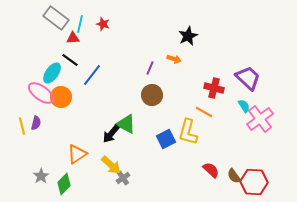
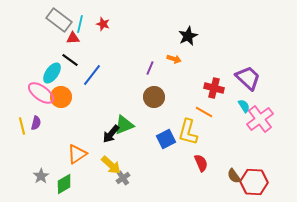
gray rectangle: moved 3 px right, 2 px down
brown circle: moved 2 px right, 2 px down
green triangle: moved 2 px left, 1 px down; rotated 50 degrees counterclockwise
red semicircle: moved 10 px left, 7 px up; rotated 24 degrees clockwise
green diamond: rotated 15 degrees clockwise
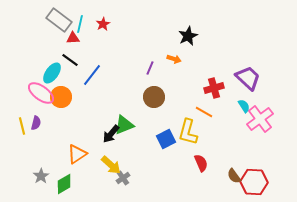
red star: rotated 24 degrees clockwise
red cross: rotated 30 degrees counterclockwise
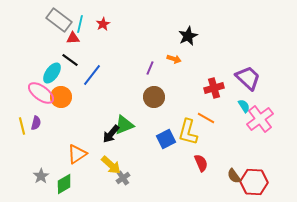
orange line: moved 2 px right, 6 px down
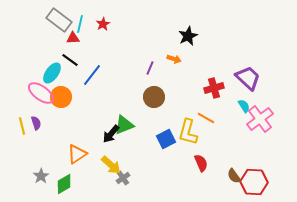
purple semicircle: rotated 32 degrees counterclockwise
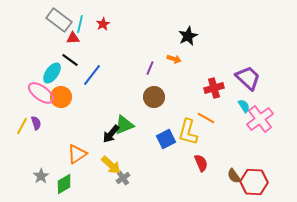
yellow line: rotated 42 degrees clockwise
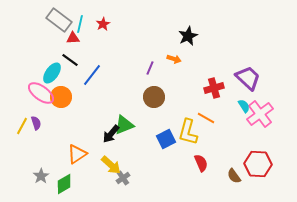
pink cross: moved 5 px up
red hexagon: moved 4 px right, 18 px up
